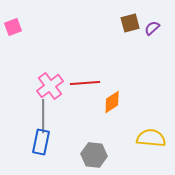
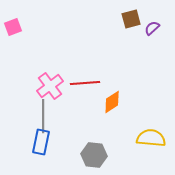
brown square: moved 1 px right, 4 px up
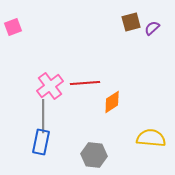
brown square: moved 3 px down
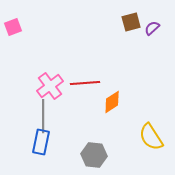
yellow semicircle: moved 1 px up; rotated 128 degrees counterclockwise
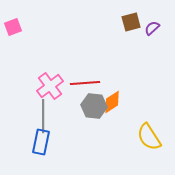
yellow semicircle: moved 2 px left
gray hexagon: moved 49 px up
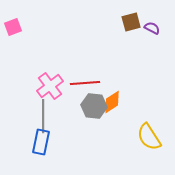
purple semicircle: rotated 70 degrees clockwise
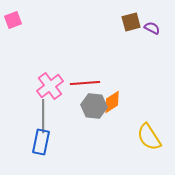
pink square: moved 7 px up
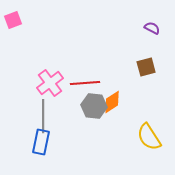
brown square: moved 15 px right, 45 px down
pink cross: moved 3 px up
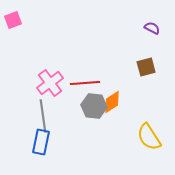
gray line: rotated 8 degrees counterclockwise
